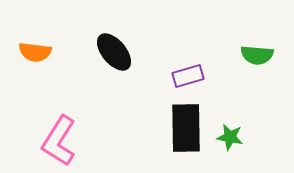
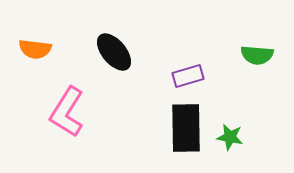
orange semicircle: moved 3 px up
pink L-shape: moved 8 px right, 29 px up
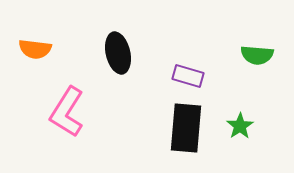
black ellipse: moved 4 px right, 1 px down; rotated 27 degrees clockwise
purple rectangle: rotated 32 degrees clockwise
black rectangle: rotated 6 degrees clockwise
green star: moved 10 px right, 11 px up; rotated 28 degrees clockwise
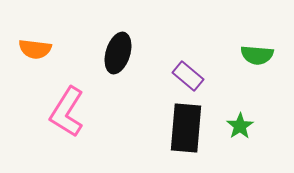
black ellipse: rotated 30 degrees clockwise
purple rectangle: rotated 24 degrees clockwise
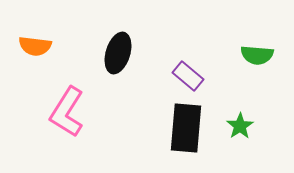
orange semicircle: moved 3 px up
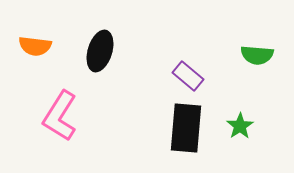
black ellipse: moved 18 px left, 2 px up
pink L-shape: moved 7 px left, 4 px down
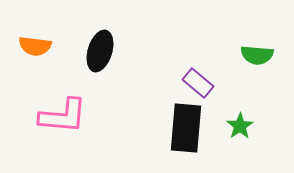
purple rectangle: moved 10 px right, 7 px down
pink L-shape: moved 3 px right; rotated 117 degrees counterclockwise
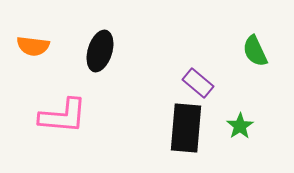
orange semicircle: moved 2 px left
green semicircle: moved 2 px left, 4 px up; rotated 60 degrees clockwise
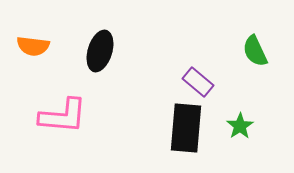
purple rectangle: moved 1 px up
